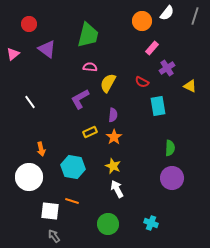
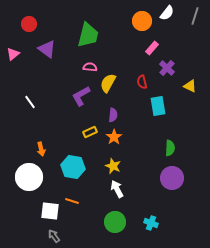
purple cross: rotated 14 degrees counterclockwise
red semicircle: rotated 48 degrees clockwise
purple L-shape: moved 1 px right, 3 px up
green circle: moved 7 px right, 2 px up
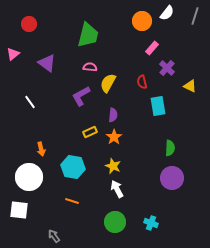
purple triangle: moved 14 px down
white square: moved 31 px left, 1 px up
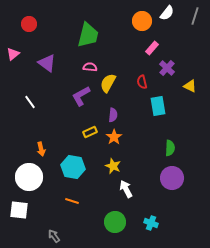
white arrow: moved 9 px right
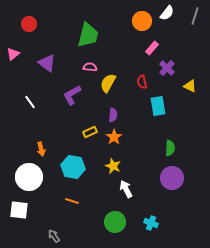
purple L-shape: moved 9 px left, 1 px up
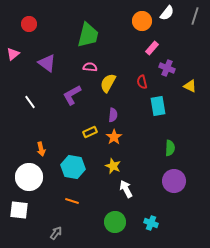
purple cross: rotated 21 degrees counterclockwise
purple circle: moved 2 px right, 3 px down
gray arrow: moved 2 px right, 3 px up; rotated 72 degrees clockwise
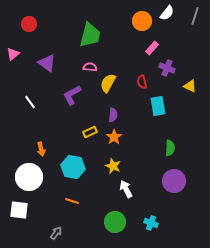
green trapezoid: moved 2 px right
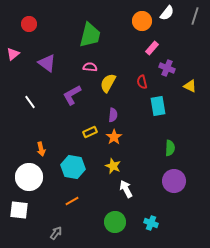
orange line: rotated 48 degrees counterclockwise
